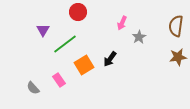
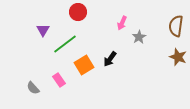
brown star: rotated 30 degrees clockwise
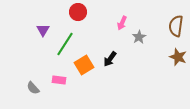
green line: rotated 20 degrees counterclockwise
pink rectangle: rotated 48 degrees counterclockwise
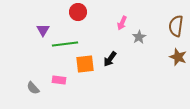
green line: rotated 50 degrees clockwise
orange square: moved 1 px right, 1 px up; rotated 24 degrees clockwise
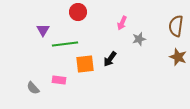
gray star: moved 2 px down; rotated 16 degrees clockwise
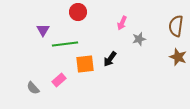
pink rectangle: rotated 48 degrees counterclockwise
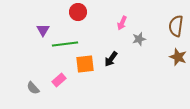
black arrow: moved 1 px right
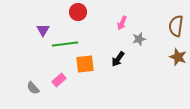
black arrow: moved 7 px right
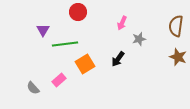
orange square: rotated 24 degrees counterclockwise
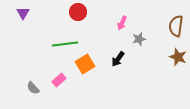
purple triangle: moved 20 px left, 17 px up
